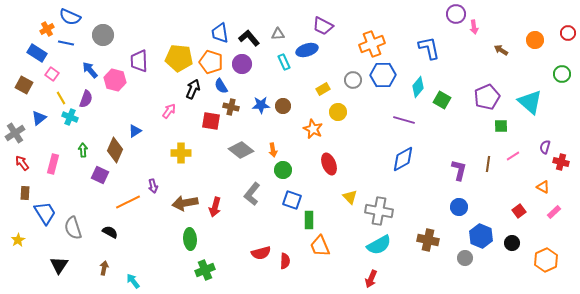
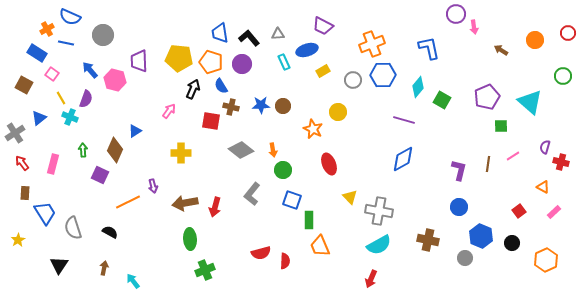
green circle at (562, 74): moved 1 px right, 2 px down
yellow rectangle at (323, 89): moved 18 px up
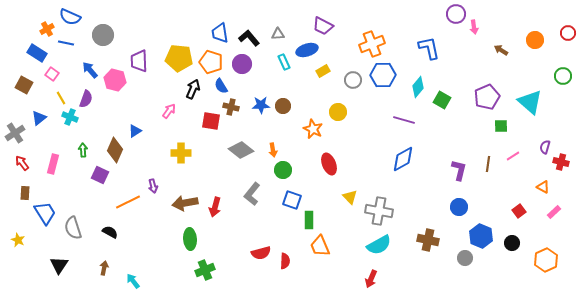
yellow star at (18, 240): rotated 16 degrees counterclockwise
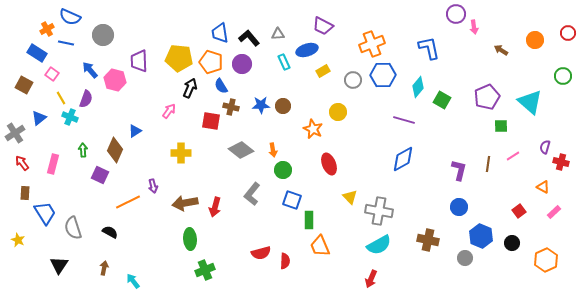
black arrow at (193, 89): moved 3 px left, 1 px up
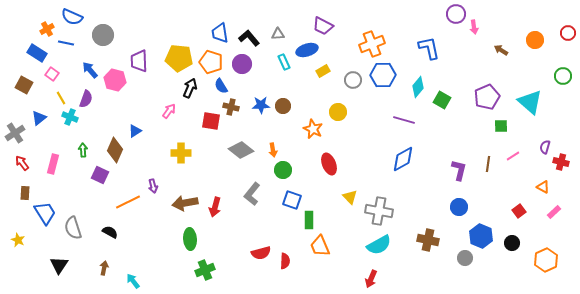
blue semicircle at (70, 17): moved 2 px right
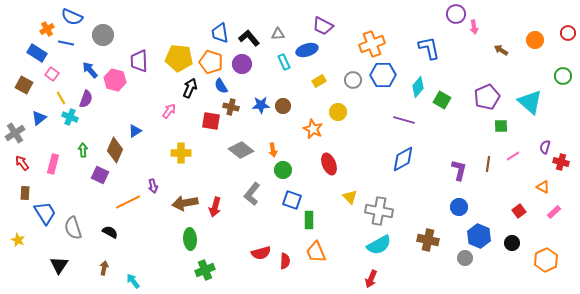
yellow rectangle at (323, 71): moved 4 px left, 10 px down
blue hexagon at (481, 236): moved 2 px left
orange trapezoid at (320, 246): moved 4 px left, 6 px down
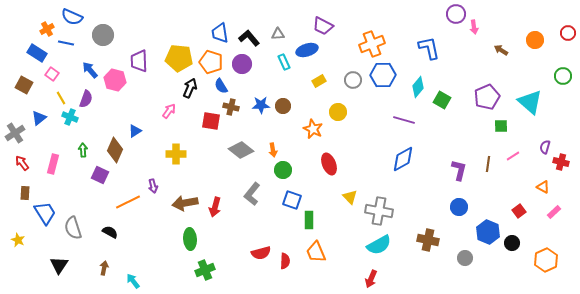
yellow cross at (181, 153): moved 5 px left, 1 px down
blue hexagon at (479, 236): moved 9 px right, 4 px up
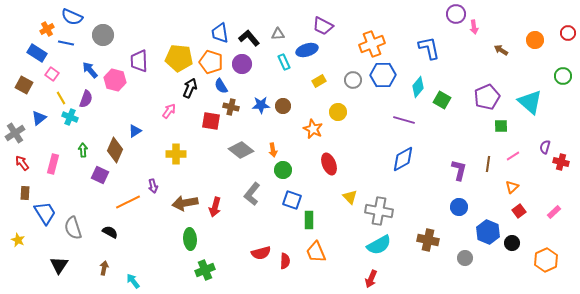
orange triangle at (543, 187): moved 31 px left; rotated 48 degrees clockwise
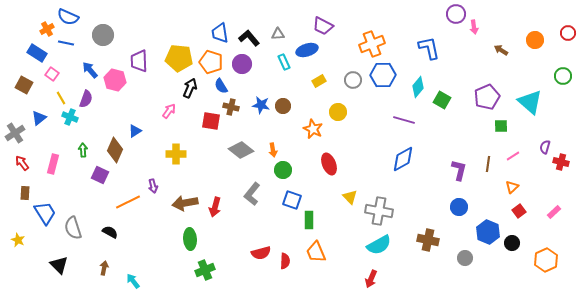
blue semicircle at (72, 17): moved 4 px left
blue star at (261, 105): rotated 12 degrees clockwise
black triangle at (59, 265): rotated 18 degrees counterclockwise
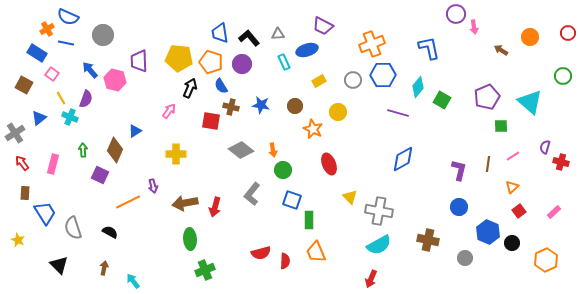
orange circle at (535, 40): moved 5 px left, 3 px up
brown circle at (283, 106): moved 12 px right
purple line at (404, 120): moved 6 px left, 7 px up
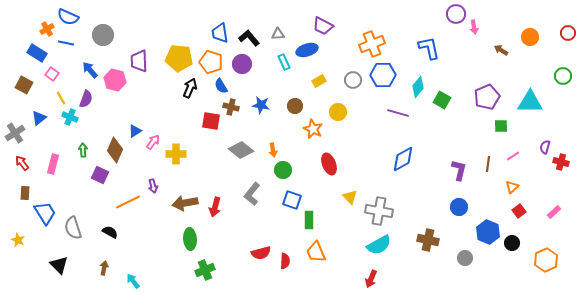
cyan triangle at (530, 102): rotated 40 degrees counterclockwise
pink arrow at (169, 111): moved 16 px left, 31 px down
